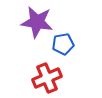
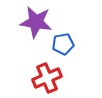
purple star: moved 1 px left
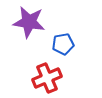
purple star: moved 7 px left
